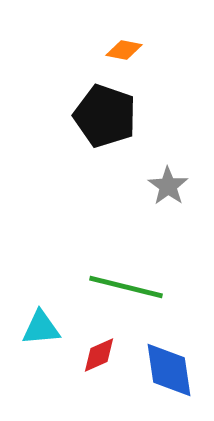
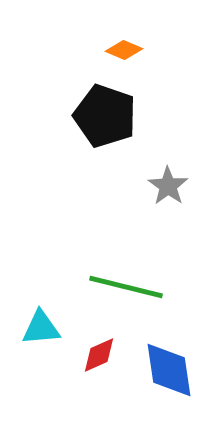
orange diamond: rotated 12 degrees clockwise
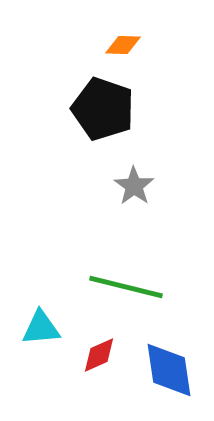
orange diamond: moved 1 px left, 5 px up; rotated 21 degrees counterclockwise
black pentagon: moved 2 px left, 7 px up
gray star: moved 34 px left
